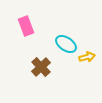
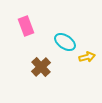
cyan ellipse: moved 1 px left, 2 px up
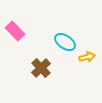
pink rectangle: moved 11 px left, 5 px down; rotated 24 degrees counterclockwise
brown cross: moved 1 px down
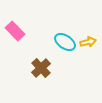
yellow arrow: moved 1 px right, 15 px up
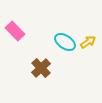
yellow arrow: rotated 21 degrees counterclockwise
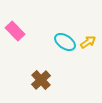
brown cross: moved 12 px down
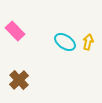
yellow arrow: rotated 42 degrees counterclockwise
brown cross: moved 22 px left
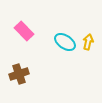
pink rectangle: moved 9 px right
brown cross: moved 6 px up; rotated 24 degrees clockwise
